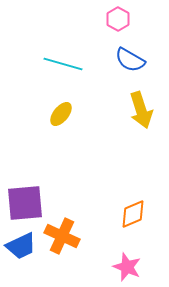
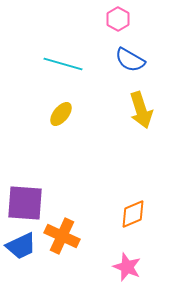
purple square: rotated 9 degrees clockwise
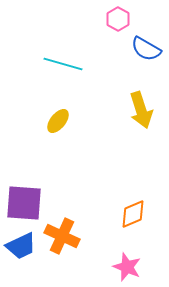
blue semicircle: moved 16 px right, 11 px up
yellow ellipse: moved 3 px left, 7 px down
purple square: moved 1 px left
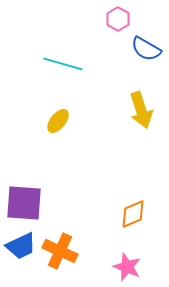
orange cross: moved 2 px left, 15 px down
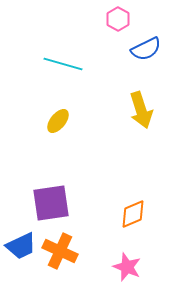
blue semicircle: rotated 56 degrees counterclockwise
purple square: moved 27 px right; rotated 12 degrees counterclockwise
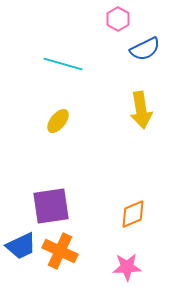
blue semicircle: moved 1 px left
yellow arrow: rotated 9 degrees clockwise
purple square: moved 3 px down
pink star: rotated 24 degrees counterclockwise
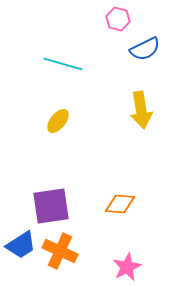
pink hexagon: rotated 15 degrees counterclockwise
orange diamond: moved 13 px left, 10 px up; rotated 28 degrees clockwise
blue trapezoid: moved 1 px up; rotated 8 degrees counterclockwise
pink star: rotated 24 degrees counterclockwise
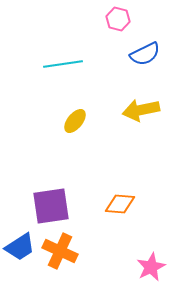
blue semicircle: moved 5 px down
cyan line: rotated 24 degrees counterclockwise
yellow arrow: rotated 87 degrees clockwise
yellow ellipse: moved 17 px right
blue trapezoid: moved 1 px left, 2 px down
pink star: moved 24 px right
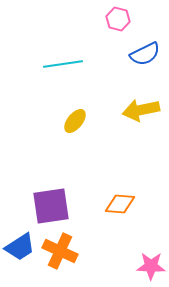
pink star: moved 1 px up; rotated 28 degrees clockwise
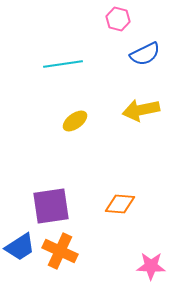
yellow ellipse: rotated 15 degrees clockwise
